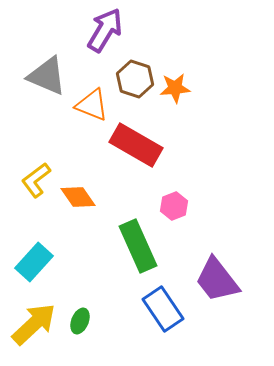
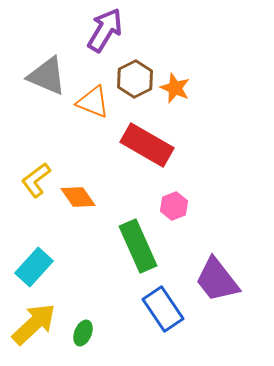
brown hexagon: rotated 15 degrees clockwise
orange star: rotated 28 degrees clockwise
orange triangle: moved 1 px right, 3 px up
red rectangle: moved 11 px right
cyan rectangle: moved 5 px down
green ellipse: moved 3 px right, 12 px down
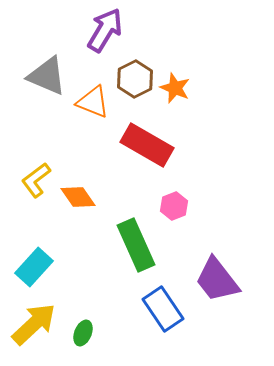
green rectangle: moved 2 px left, 1 px up
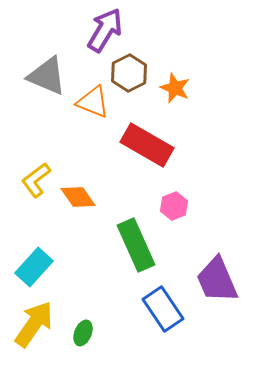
brown hexagon: moved 6 px left, 6 px up
purple trapezoid: rotated 15 degrees clockwise
yellow arrow: rotated 12 degrees counterclockwise
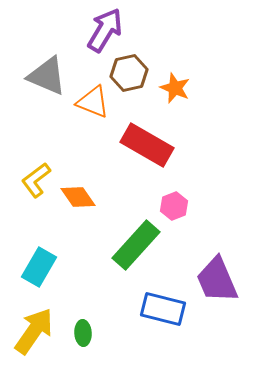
brown hexagon: rotated 15 degrees clockwise
green rectangle: rotated 66 degrees clockwise
cyan rectangle: moved 5 px right; rotated 12 degrees counterclockwise
blue rectangle: rotated 42 degrees counterclockwise
yellow arrow: moved 7 px down
green ellipse: rotated 25 degrees counterclockwise
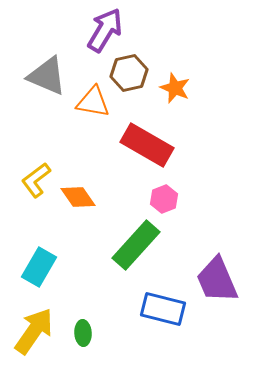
orange triangle: rotated 12 degrees counterclockwise
pink hexagon: moved 10 px left, 7 px up
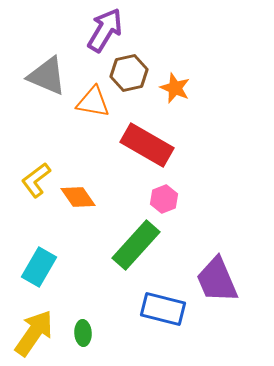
yellow arrow: moved 2 px down
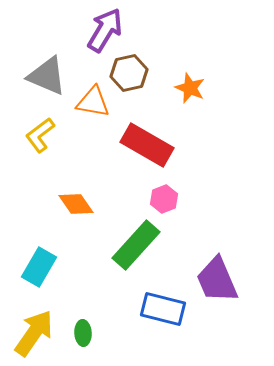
orange star: moved 15 px right
yellow L-shape: moved 4 px right, 45 px up
orange diamond: moved 2 px left, 7 px down
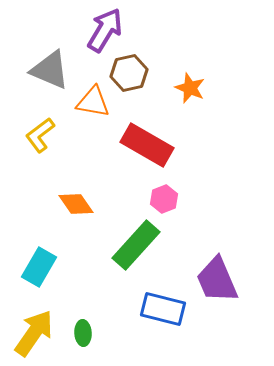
gray triangle: moved 3 px right, 6 px up
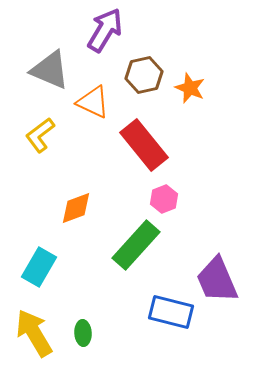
brown hexagon: moved 15 px right, 2 px down
orange triangle: rotated 15 degrees clockwise
red rectangle: moved 3 px left; rotated 21 degrees clockwise
orange diamond: moved 4 px down; rotated 75 degrees counterclockwise
blue rectangle: moved 8 px right, 3 px down
yellow arrow: rotated 66 degrees counterclockwise
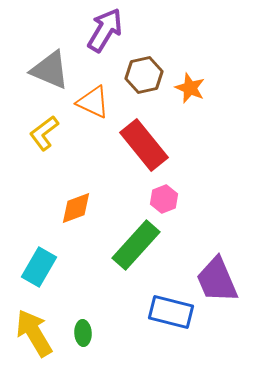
yellow L-shape: moved 4 px right, 2 px up
